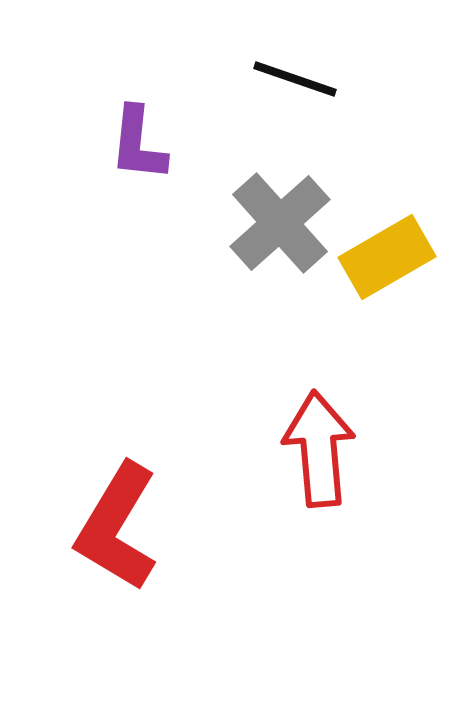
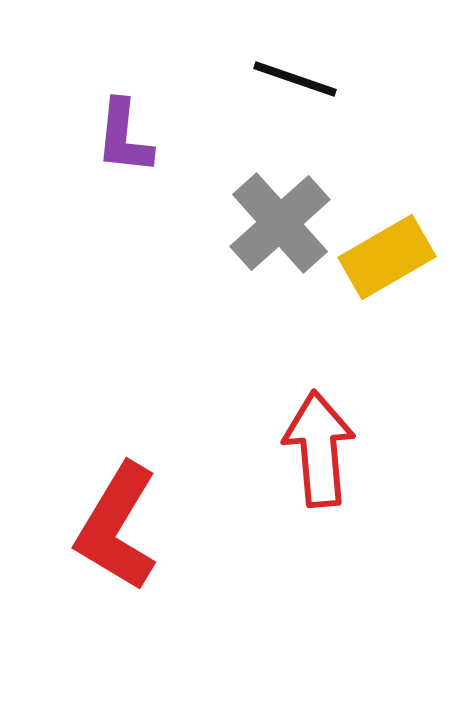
purple L-shape: moved 14 px left, 7 px up
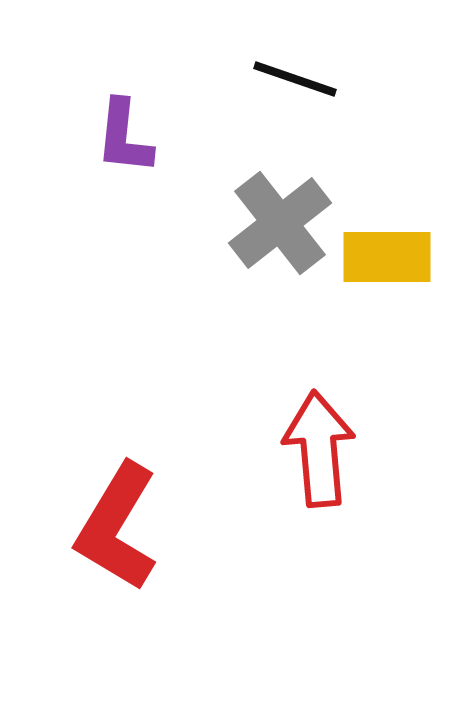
gray cross: rotated 4 degrees clockwise
yellow rectangle: rotated 30 degrees clockwise
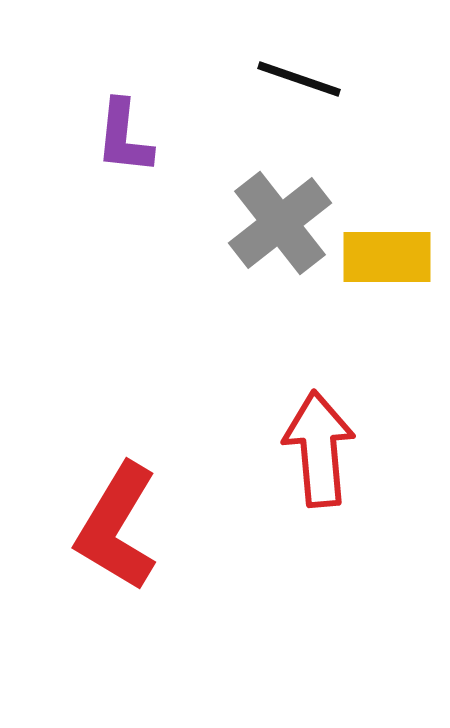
black line: moved 4 px right
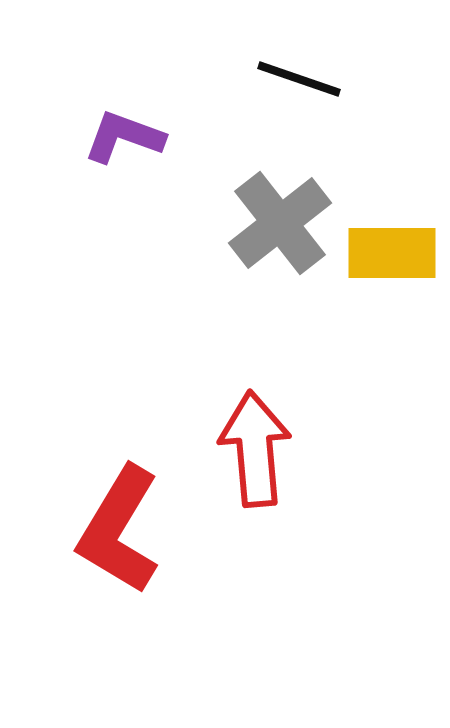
purple L-shape: rotated 104 degrees clockwise
yellow rectangle: moved 5 px right, 4 px up
red arrow: moved 64 px left
red L-shape: moved 2 px right, 3 px down
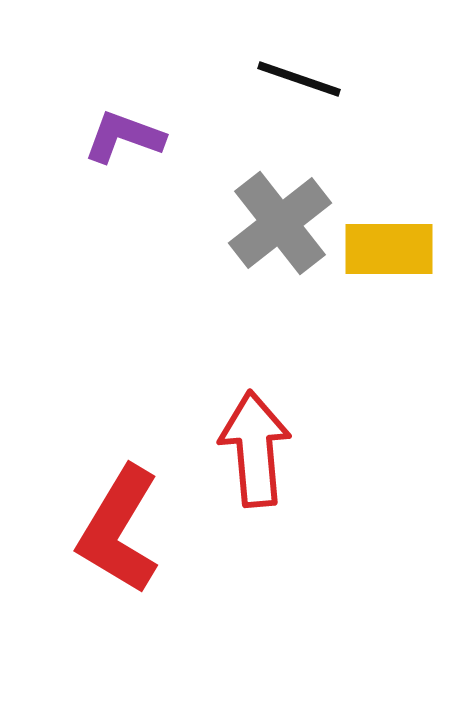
yellow rectangle: moved 3 px left, 4 px up
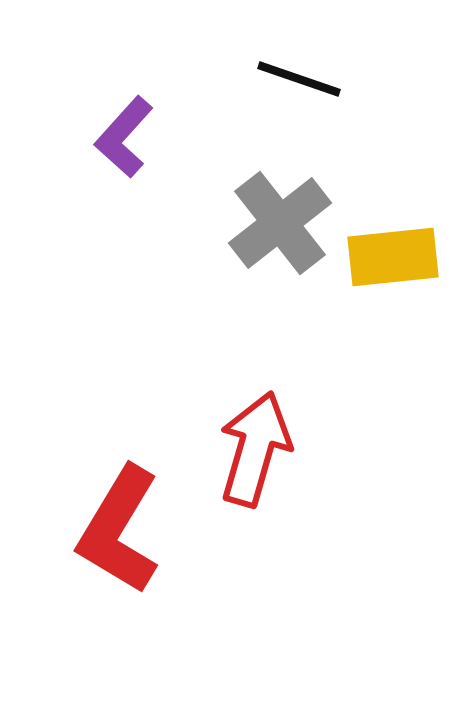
purple L-shape: rotated 68 degrees counterclockwise
yellow rectangle: moved 4 px right, 8 px down; rotated 6 degrees counterclockwise
red arrow: rotated 21 degrees clockwise
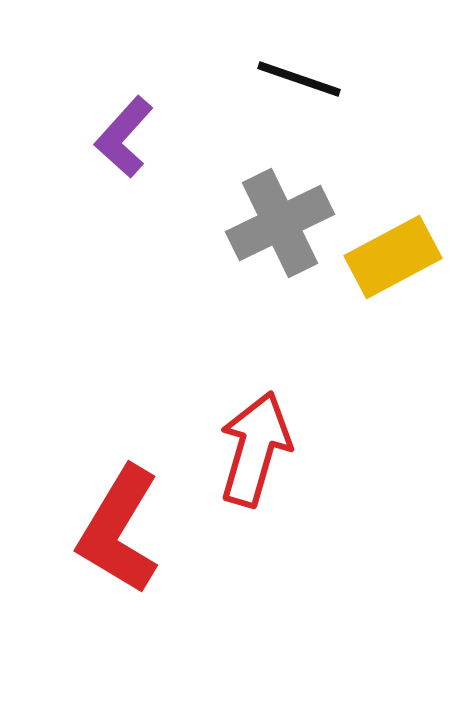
gray cross: rotated 12 degrees clockwise
yellow rectangle: rotated 22 degrees counterclockwise
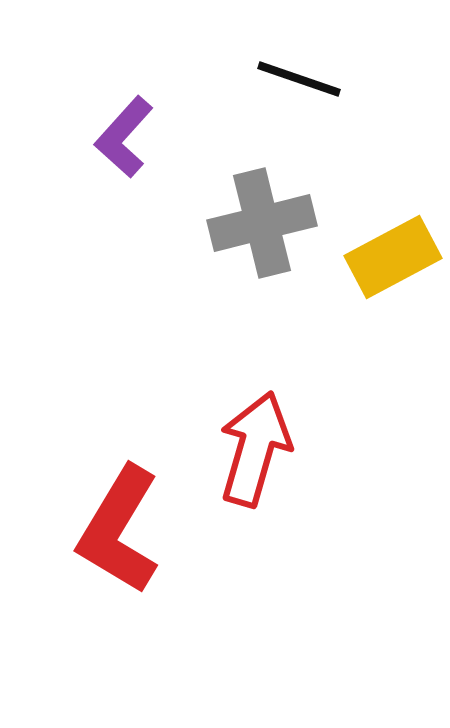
gray cross: moved 18 px left; rotated 12 degrees clockwise
